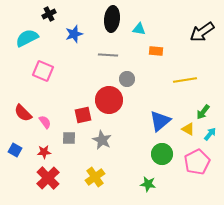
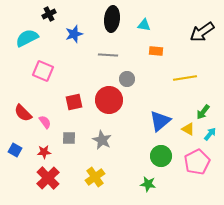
cyan triangle: moved 5 px right, 4 px up
yellow line: moved 2 px up
red square: moved 9 px left, 13 px up
green circle: moved 1 px left, 2 px down
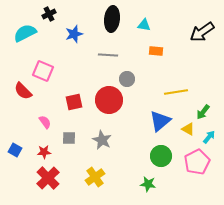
cyan semicircle: moved 2 px left, 5 px up
yellow line: moved 9 px left, 14 px down
red semicircle: moved 22 px up
cyan arrow: moved 1 px left, 3 px down
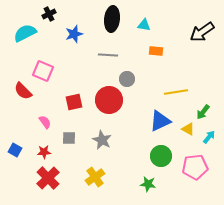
blue triangle: rotated 15 degrees clockwise
pink pentagon: moved 2 px left, 5 px down; rotated 20 degrees clockwise
